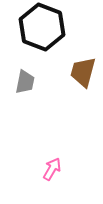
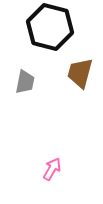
black hexagon: moved 8 px right; rotated 6 degrees counterclockwise
brown trapezoid: moved 3 px left, 1 px down
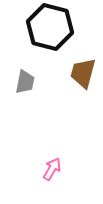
brown trapezoid: moved 3 px right
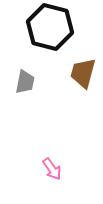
pink arrow: rotated 115 degrees clockwise
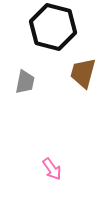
black hexagon: moved 3 px right
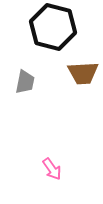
brown trapezoid: rotated 108 degrees counterclockwise
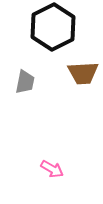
black hexagon: rotated 18 degrees clockwise
pink arrow: rotated 25 degrees counterclockwise
